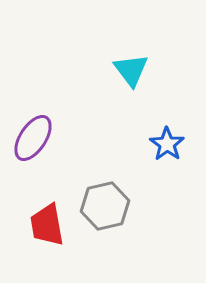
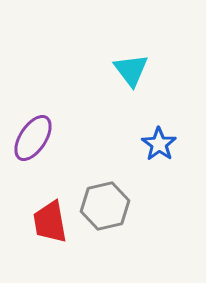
blue star: moved 8 px left
red trapezoid: moved 3 px right, 3 px up
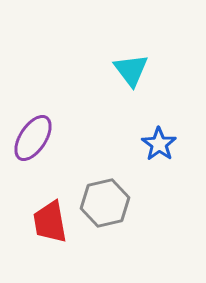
gray hexagon: moved 3 px up
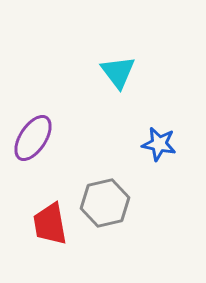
cyan triangle: moved 13 px left, 2 px down
blue star: rotated 24 degrees counterclockwise
red trapezoid: moved 2 px down
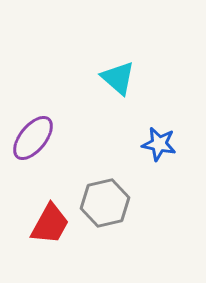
cyan triangle: moved 6 px down; rotated 12 degrees counterclockwise
purple ellipse: rotated 6 degrees clockwise
red trapezoid: rotated 141 degrees counterclockwise
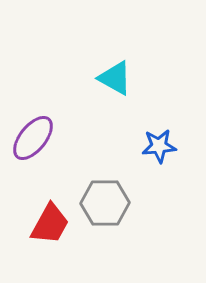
cyan triangle: moved 3 px left; rotated 12 degrees counterclockwise
blue star: moved 2 px down; rotated 16 degrees counterclockwise
gray hexagon: rotated 12 degrees clockwise
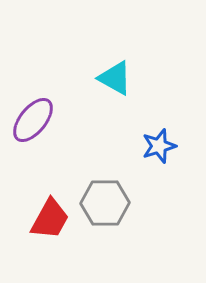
purple ellipse: moved 18 px up
blue star: rotated 12 degrees counterclockwise
red trapezoid: moved 5 px up
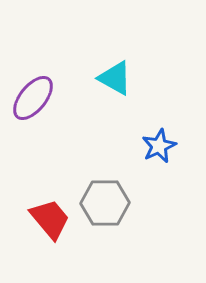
purple ellipse: moved 22 px up
blue star: rotated 8 degrees counterclockwise
red trapezoid: rotated 69 degrees counterclockwise
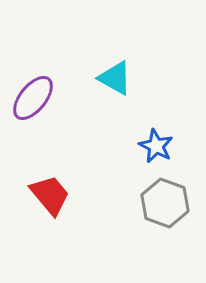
blue star: moved 3 px left; rotated 20 degrees counterclockwise
gray hexagon: moved 60 px right; rotated 21 degrees clockwise
red trapezoid: moved 24 px up
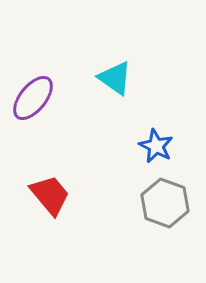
cyan triangle: rotated 6 degrees clockwise
